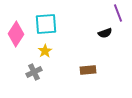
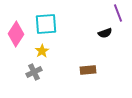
yellow star: moved 3 px left
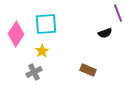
brown rectangle: rotated 28 degrees clockwise
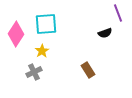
brown rectangle: rotated 35 degrees clockwise
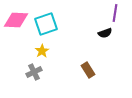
purple line: moved 3 px left; rotated 30 degrees clockwise
cyan square: rotated 15 degrees counterclockwise
pink diamond: moved 14 px up; rotated 60 degrees clockwise
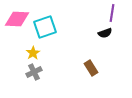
purple line: moved 3 px left
pink diamond: moved 1 px right, 1 px up
cyan square: moved 1 px left, 3 px down
yellow star: moved 9 px left, 2 px down
brown rectangle: moved 3 px right, 2 px up
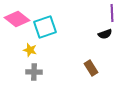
purple line: rotated 12 degrees counterclockwise
pink diamond: rotated 35 degrees clockwise
black semicircle: moved 1 px down
yellow star: moved 3 px left, 3 px up; rotated 24 degrees counterclockwise
gray cross: rotated 28 degrees clockwise
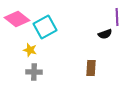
purple line: moved 5 px right, 4 px down
cyan square: rotated 10 degrees counterclockwise
brown rectangle: rotated 35 degrees clockwise
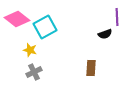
gray cross: rotated 28 degrees counterclockwise
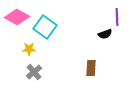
pink diamond: moved 2 px up; rotated 10 degrees counterclockwise
cyan square: rotated 25 degrees counterclockwise
yellow star: moved 1 px left, 1 px up; rotated 16 degrees counterclockwise
gray cross: rotated 14 degrees counterclockwise
